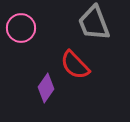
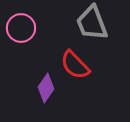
gray trapezoid: moved 2 px left
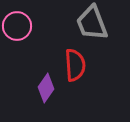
pink circle: moved 4 px left, 2 px up
red semicircle: rotated 140 degrees counterclockwise
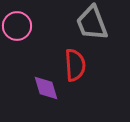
purple diamond: rotated 52 degrees counterclockwise
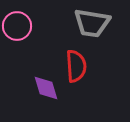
gray trapezoid: rotated 60 degrees counterclockwise
red semicircle: moved 1 px right, 1 px down
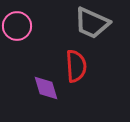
gray trapezoid: rotated 15 degrees clockwise
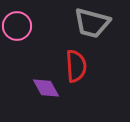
gray trapezoid: rotated 9 degrees counterclockwise
purple diamond: rotated 12 degrees counterclockwise
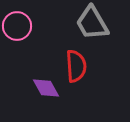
gray trapezoid: rotated 45 degrees clockwise
